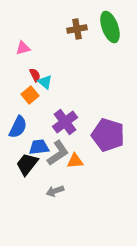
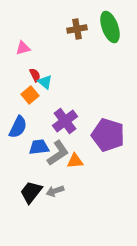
purple cross: moved 1 px up
black trapezoid: moved 4 px right, 28 px down
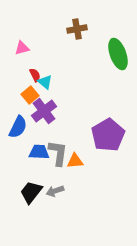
green ellipse: moved 8 px right, 27 px down
pink triangle: moved 1 px left
purple cross: moved 21 px left, 10 px up
purple pentagon: rotated 24 degrees clockwise
blue trapezoid: moved 5 px down; rotated 10 degrees clockwise
gray L-shape: rotated 48 degrees counterclockwise
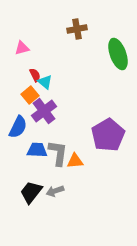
blue trapezoid: moved 2 px left, 2 px up
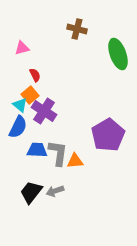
brown cross: rotated 24 degrees clockwise
cyan triangle: moved 25 px left, 23 px down
purple cross: rotated 20 degrees counterclockwise
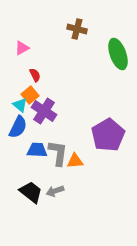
pink triangle: rotated 14 degrees counterclockwise
black trapezoid: rotated 90 degrees clockwise
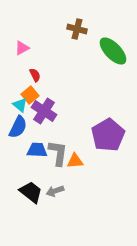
green ellipse: moved 5 px left, 3 px up; rotated 24 degrees counterclockwise
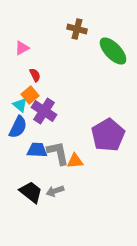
gray L-shape: rotated 20 degrees counterclockwise
